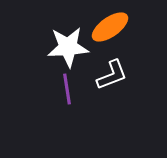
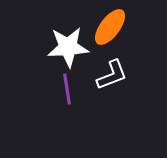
orange ellipse: rotated 18 degrees counterclockwise
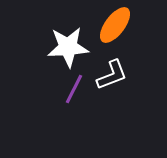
orange ellipse: moved 5 px right, 2 px up
purple line: moved 7 px right; rotated 36 degrees clockwise
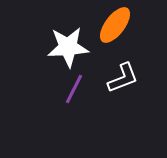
white L-shape: moved 11 px right, 3 px down
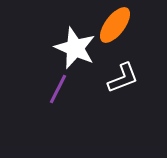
white star: moved 7 px right, 1 px down; rotated 27 degrees clockwise
purple line: moved 16 px left
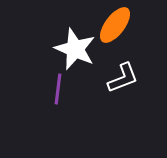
white star: moved 1 px down
purple line: rotated 20 degrees counterclockwise
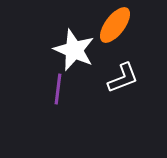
white star: moved 1 px left, 1 px down
